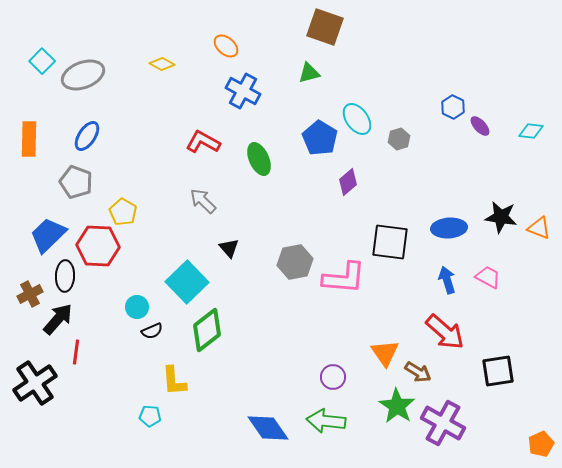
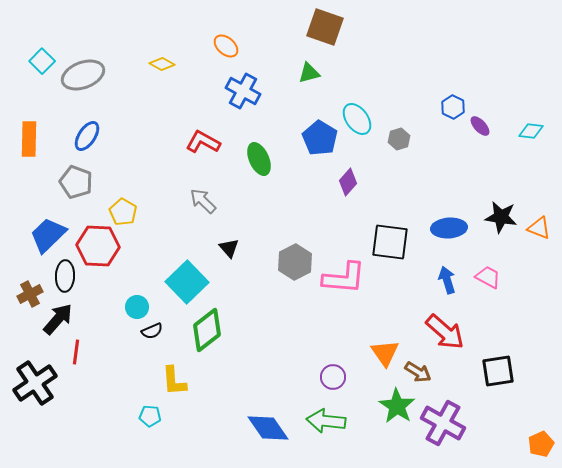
purple diamond at (348, 182): rotated 8 degrees counterclockwise
gray hexagon at (295, 262): rotated 16 degrees counterclockwise
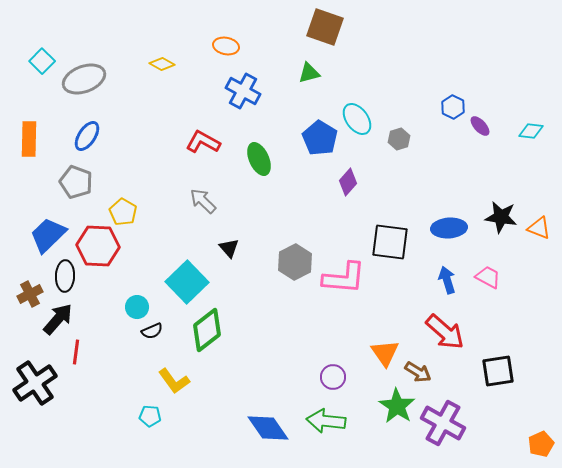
orange ellipse at (226, 46): rotated 30 degrees counterclockwise
gray ellipse at (83, 75): moved 1 px right, 4 px down
yellow L-shape at (174, 381): rotated 32 degrees counterclockwise
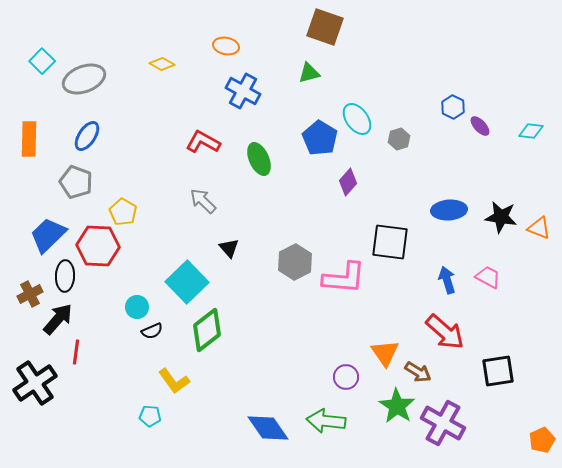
blue ellipse at (449, 228): moved 18 px up
purple circle at (333, 377): moved 13 px right
orange pentagon at (541, 444): moved 1 px right, 4 px up
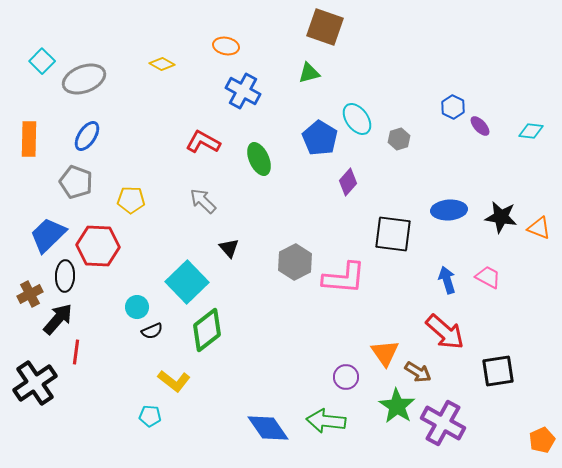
yellow pentagon at (123, 212): moved 8 px right, 12 px up; rotated 28 degrees counterclockwise
black square at (390, 242): moved 3 px right, 8 px up
yellow L-shape at (174, 381): rotated 16 degrees counterclockwise
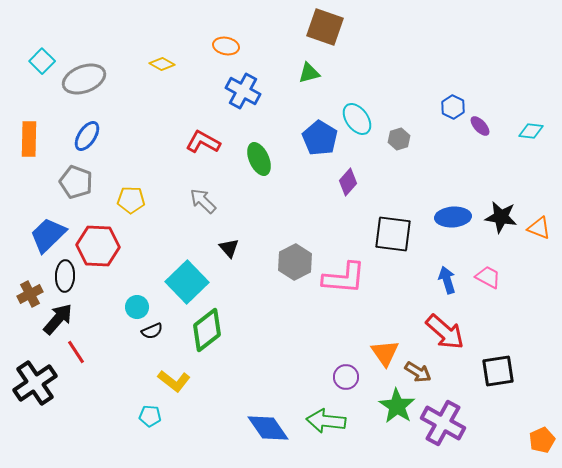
blue ellipse at (449, 210): moved 4 px right, 7 px down
red line at (76, 352): rotated 40 degrees counterclockwise
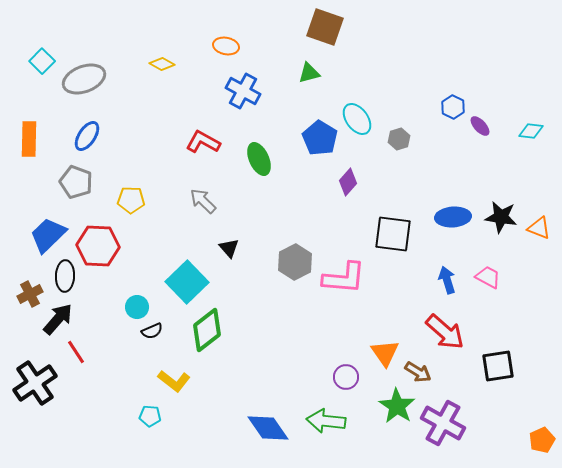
black square at (498, 371): moved 5 px up
